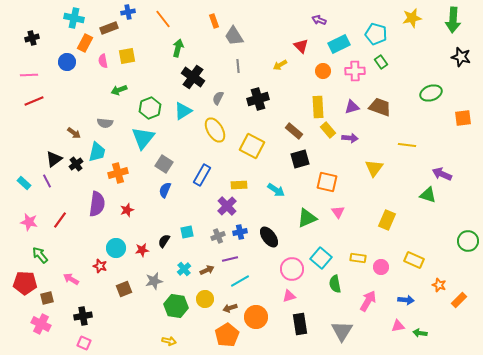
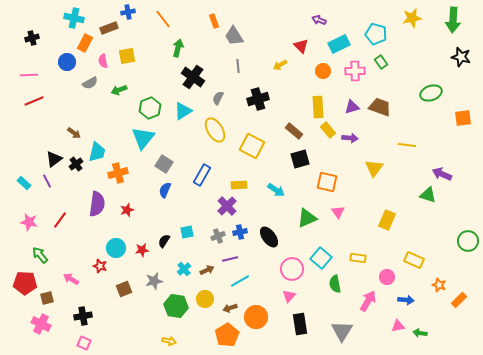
gray semicircle at (105, 123): moved 15 px left, 40 px up; rotated 35 degrees counterclockwise
pink circle at (381, 267): moved 6 px right, 10 px down
pink triangle at (289, 296): rotated 32 degrees counterclockwise
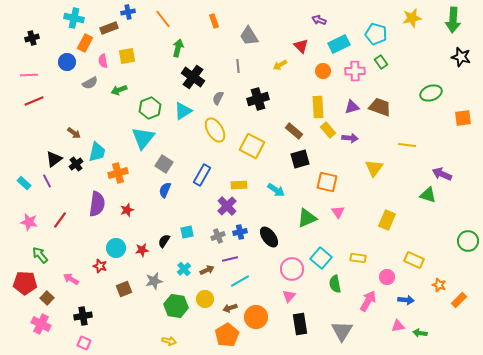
gray trapezoid at (234, 36): moved 15 px right
brown square at (47, 298): rotated 32 degrees counterclockwise
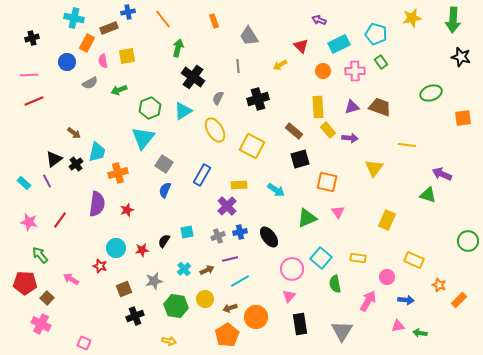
orange rectangle at (85, 43): moved 2 px right
black cross at (83, 316): moved 52 px right; rotated 12 degrees counterclockwise
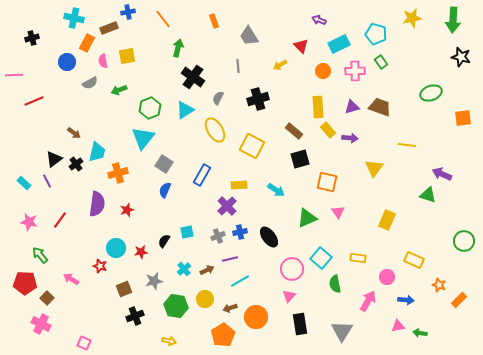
pink line at (29, 75): moved 15 px left
cyan triangle at (183, 111): moved 2 px right, 1 px up
green circle at (468, 241): moved 4 px left
red star at (142, 250): moved 1 px left, 2 px down
orange pentagon at (227, 335): moved 4 px left
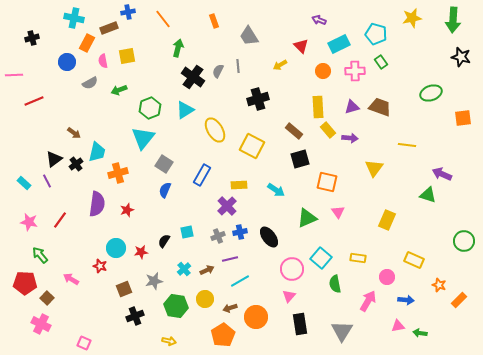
gray semicircle at (218, 98): moved 27 px up
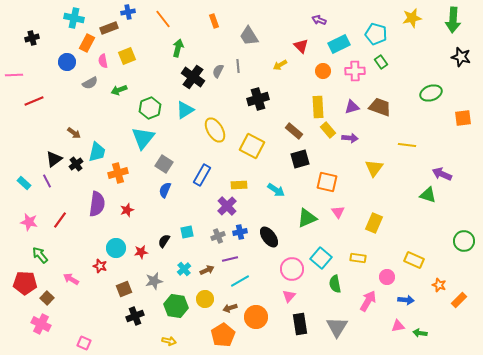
yellow square at (127, 56): rotated 12 degrees counterclockwise
yellow rectangle at (387, 220): moved 13 px left, 3 px down
gray triangle at (342, 331): moved 5 px left, 4 px up
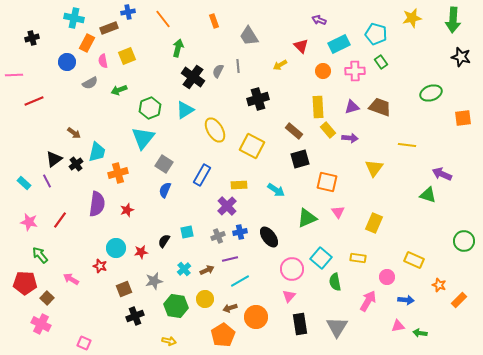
green semicircle at (335, 284): moved 2 px up
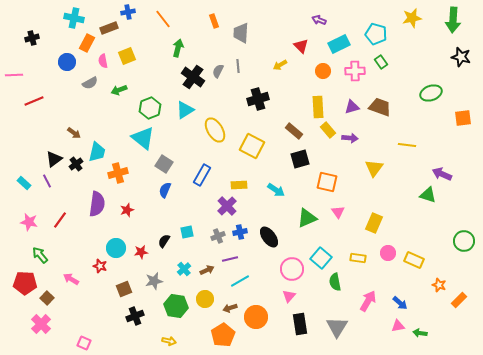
gray trapezoid at (249, 36): moved 8 px left, 3 px up; rotated 35 degrees clockwise
cyan triangle at (143, 138): rotated 30 degrees counterclockwise
pink circle at (387, 277): moved 1 px right, 24 px up
blue arrow at (406, 300): moved 6 px left, 3 px down; rotated 35 degrees clockwise
pink cross at (41, 324): rotated 18 degrees clockwise
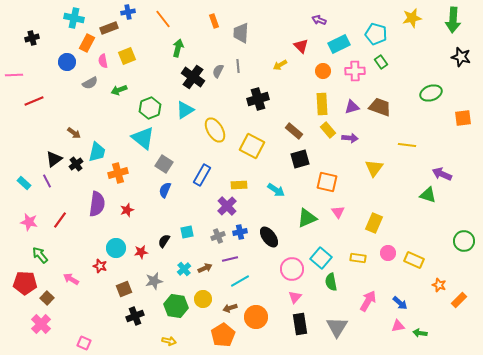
yellow rectangle at (318, 107): moved 4 px right, 3 px up
brown arrow at (207, 270): moved 2 px left, 2 px up
green semicircle at (335, 282): moved 4 px left
pink triangle at (289, 296): moved 6 px right, 1 px down
yellow circle at (205, 299): moved 2 px left
